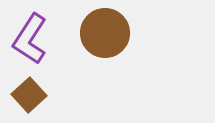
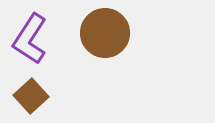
brown square: moved 2 px right, 1 px down
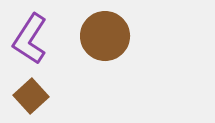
brown circle: moved 3 px down
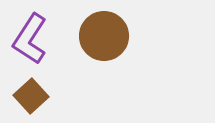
brown circle: moved 1 px left
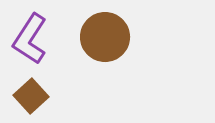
brown circle: moved 1 px right, 1 px down
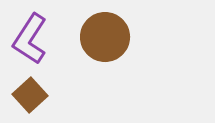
brown square: moved 1 px left, 1 px up
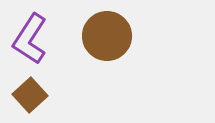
brown circle: moved 2 px right, 1 px up
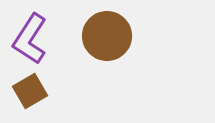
brown square: moved 4 px up; rotated 12 degrees clockwise
